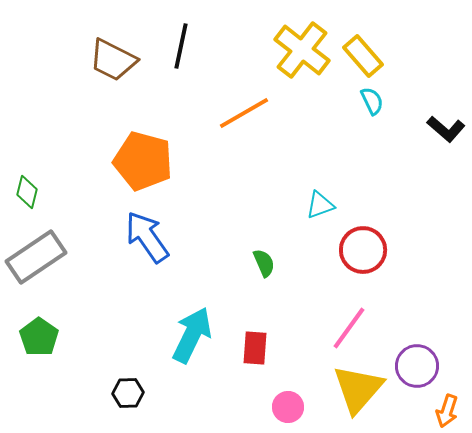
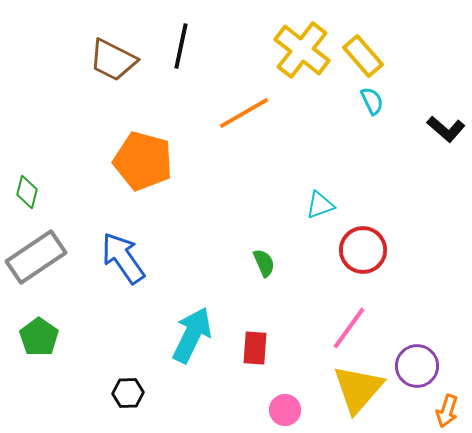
blue arrow: moved 24 px left, 21 px down
pink circle: moved 3 px left, 3 px down
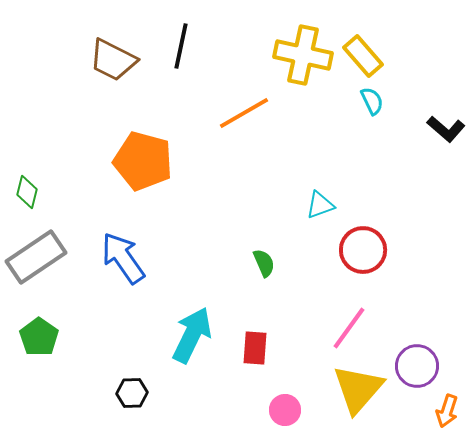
yellow cross: moved 1 px right, 5 px down; rotated 26 degrees counterclockwise
black hexagon: moved 4 px right
